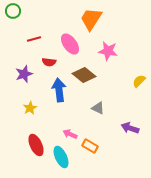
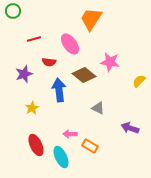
pink star: moved 2 px right, 11 px down
yellow star: moved 2 px right
pink arrow: rotated 24 degrees counterclockwise
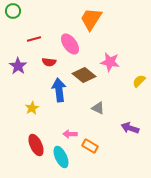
purple star: moved 6 px left, 8 px up; rotated 18 degrees counterclockwise
